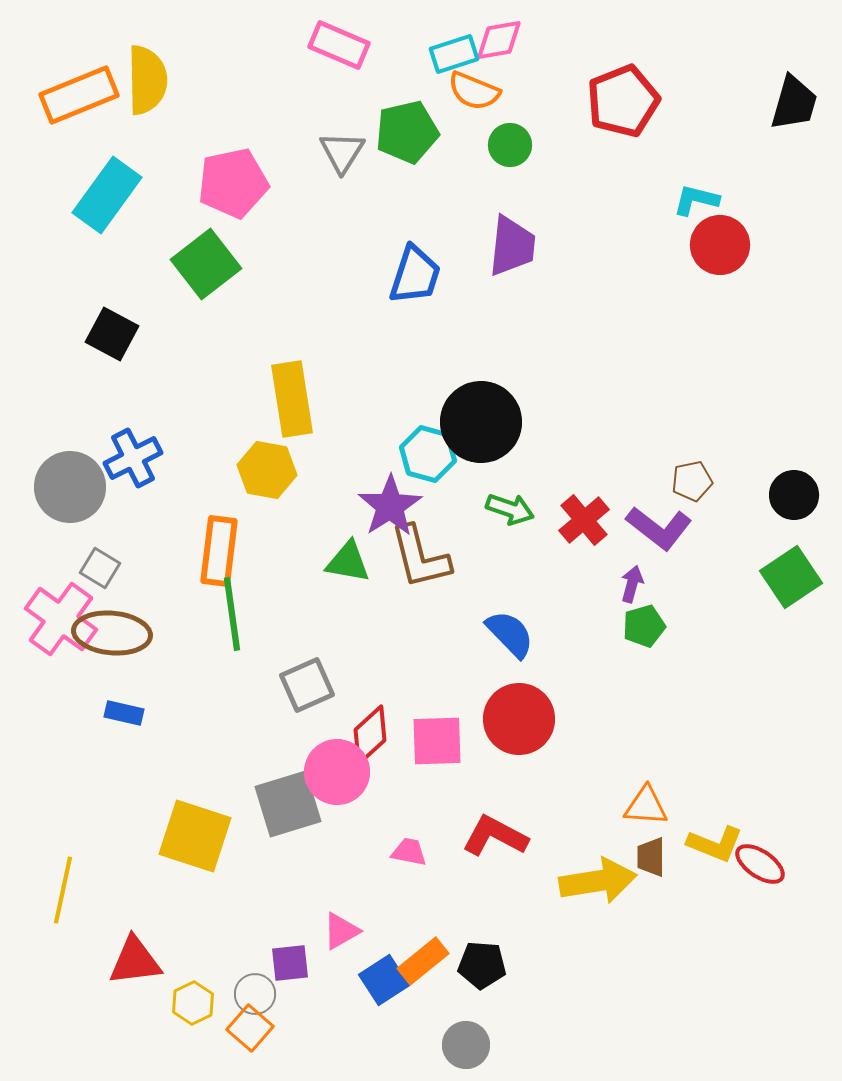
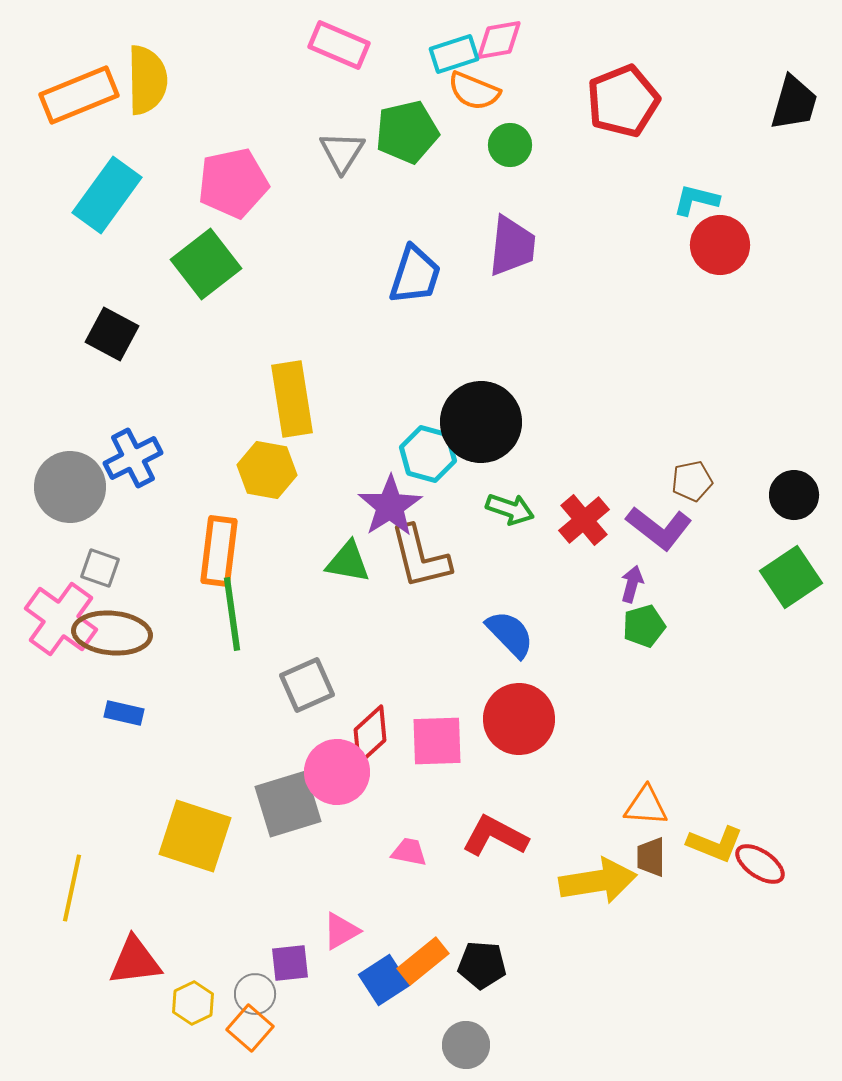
gray square at (100, 568): rotated 12 degrees counterclockwise
yellow line at (63, 890): moved 9 px right, 2 px up
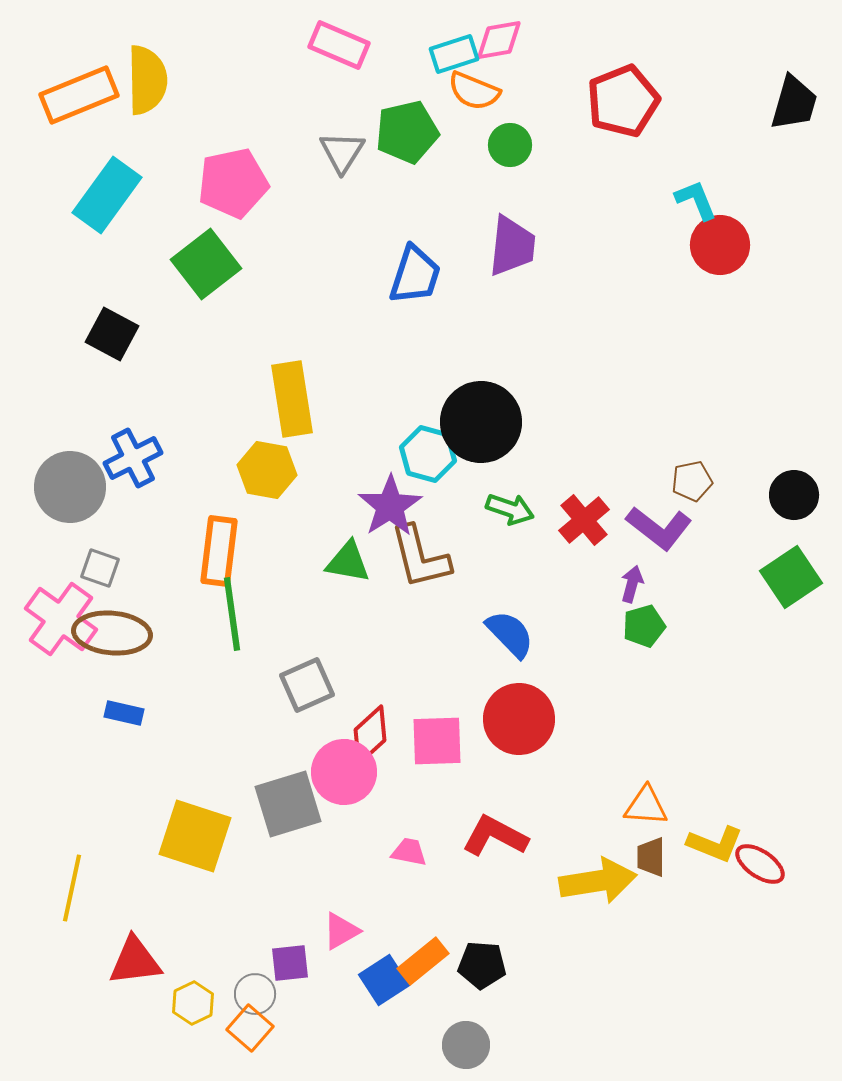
cyan L-shape at (696, 200): rotated 54 degrees clockwise
pink circle at (337, 772): moved 7 px right
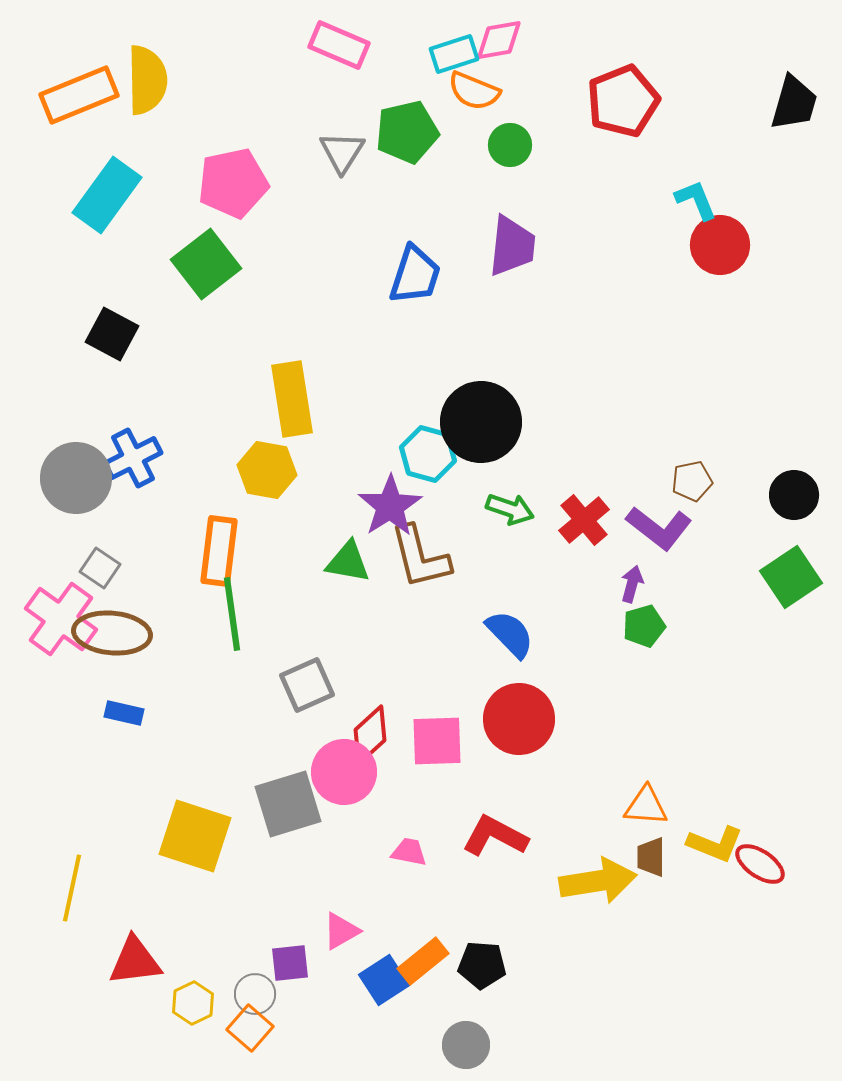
gray circle at (70, 487): moved 6 px right, 9 px up
gray square at (100, 568): rotated 15 degrees clockwise
